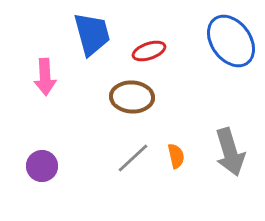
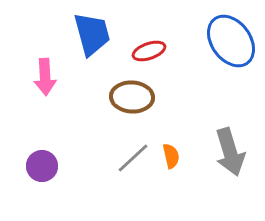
orange semicircle: moved 5 px left
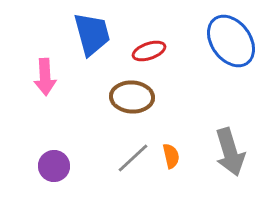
purple circle: moved 12 px right
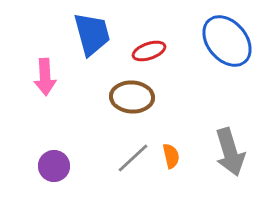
blue ellipse: moved 4 px left; rotated 4 degrees counterclockwise
